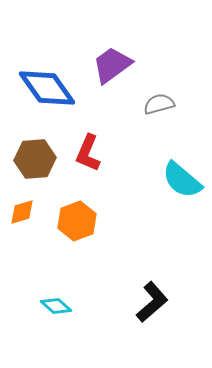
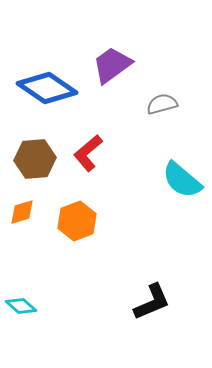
blue diamond: rotated 20 degrees counterclockwise
gray semicircle: moved 3 px right
red L-shape: rotated 27 degrees clockwise
black L-shape: rotated 18 degrees clockwise
cyan diamond: moved 35 px left
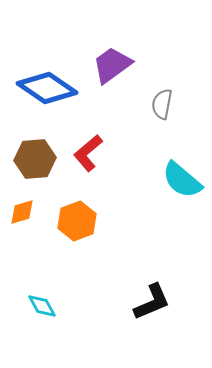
gray semicircle: rotated 64 degrees counterclockwise
cyan diamond: moved 21 px right; rotated 20 degrees clockwise
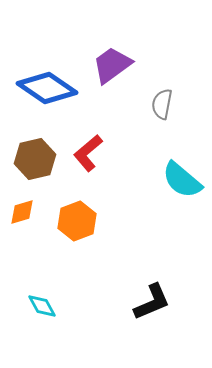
brown hexagon: rotated 9 degrees counterclockwise
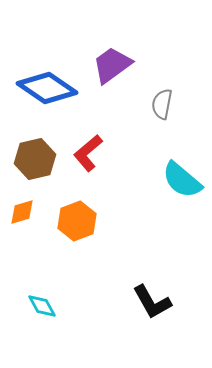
black L-shape: rotated 84 degrees clockwise
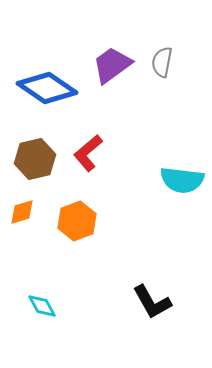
gray semicircle: moved 42 px up
cyan semicircle: rotated 33 degrees counterclockwise
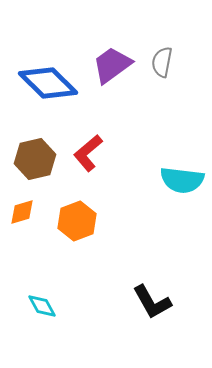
blue diamond: moved 1 px right, 5 px up; rotated 10 degrees clockwise
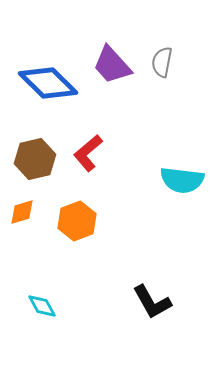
purple trapezoid: rotated 96 degrees counterclockwise
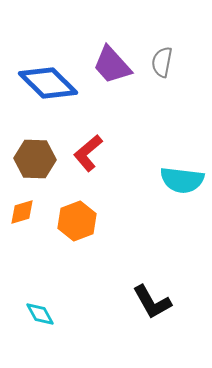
brown hexagon: rotated 15 degrees clockwise
cyan diamond: moved 2 px left, 8 px down
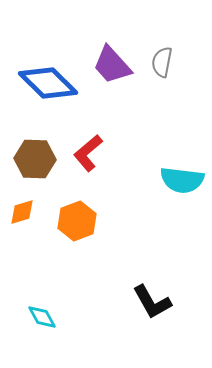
cyan diamond: moved 2 px right, 3 px down
